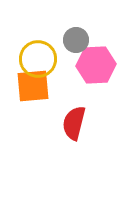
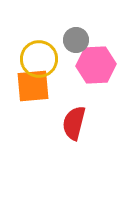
yellow circle: moved 1 px right
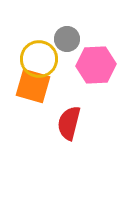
gray circle: moved 9 px left, 1 px up
orange square: rotated 21 degrees clockwise
red semicircle: moved 5 px left
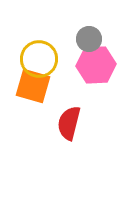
gray circle: moved 22 px right
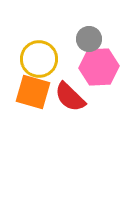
pink hexagon: moved 3 px right, 2 px down
orange square: moved 6 px down
red semicircle: moved 1 px right, 26 px up; rotated 60 degrees counterclockwise
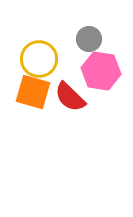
pink hexagon: moved 2 px right, 4 px down; rotated 12 degrees clockwise
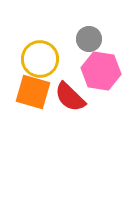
yellow circle: moved 1 px right
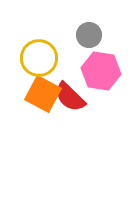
gray circle: moved 4 px up
yellow circle: moved 1 px left, 1 px up
orange square: moved 10 px right, 2 px down; rotated 12 degrees clockwise
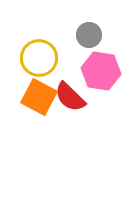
orange square: moved 4 px left, 3 px down
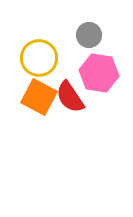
pink hexagon: moved 2 px left, 2 px down
red semicircle: rotated 12 degrees clockwise
